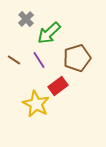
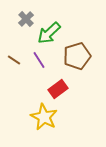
brown pentagon: moved 2 px up
red rectangle: moved 3 px down
yellow star: moved 8 px right, 13 px down
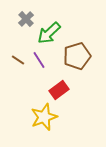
brown line: moved 4 px right
red rectangle: moved 1 px right, 1 px down
yellow star: rotated 24 degrees clockwise
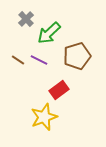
purple line: rotated 30 degrees counterclockwise
